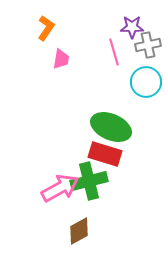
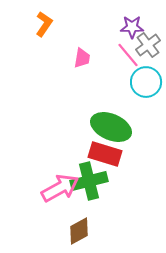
orange L-shape: moved 2 px left, 4 px up
gray cross: rotated 25 degrees counterclockwise
pink line: moved 14 px right, 3 px down; rotated 24 degrees counterclockwise
pink trapezoid: moved 21 px right, 1 px up
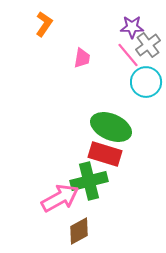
pink arrow: moved 10 px down
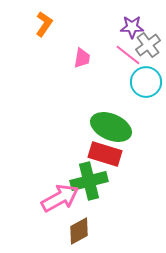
pink line: rotated 12 degrees counterclockwise
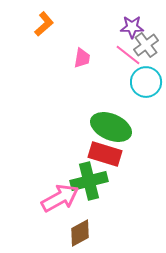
orange L-shape: rotated 15 degrees clockwise
gray cross: moved 2 px left
brown diamond: moved 1 px right, 2 px down
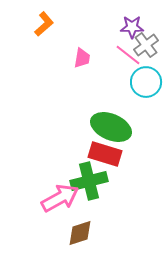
brown diamond: rotated 12 degrees clockwise
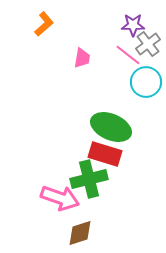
purple star: moved 1 px right, 2 px up
gray cross: moved 2 px right, 1 px up
green cross: moved 2 px up
pink arrow: rotated 48 degrees clockwise
